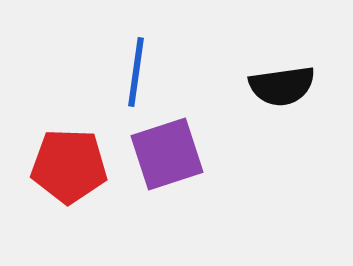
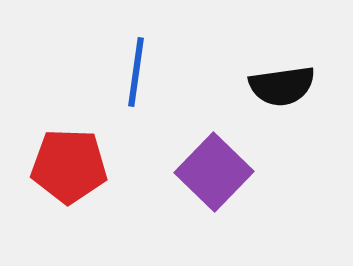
purple square: moved 47 px right, 18 px down; rotated 28 degrees counterclockwise
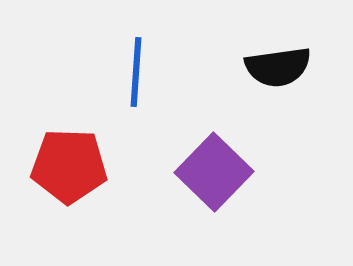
blue line: rotated 4 degrees counterclockwise
black semicircle: moved 4 px left, 19 px up
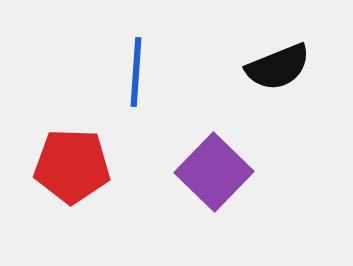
black semicircle: rotated 14 degrees counterclockwise
red pentagon: moved 3 px right
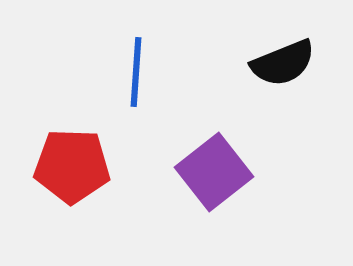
black semicircle: moved 5 px right, 4 px up
purple square: rotated 8 degrees clockwise
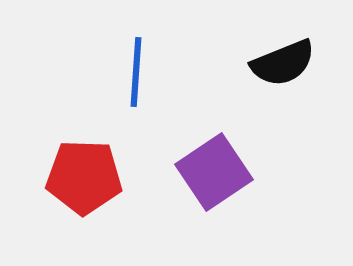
red pentagon: moved 12 px right, 11 px down
purple square: rotated 4 degrees clockwise
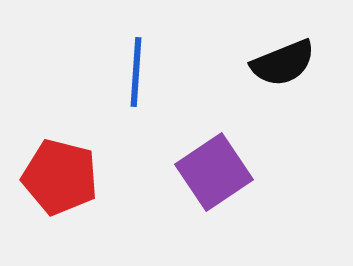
red pentagon: moved 24 px left; rotated 12 degrees clockwise
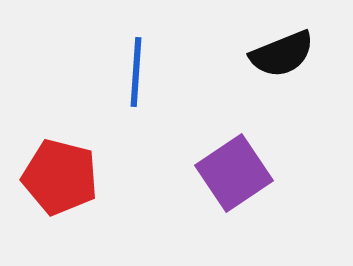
black semicircle: moved 1 px left, 9 px up
purple square: moved 20 px right, 1 px down
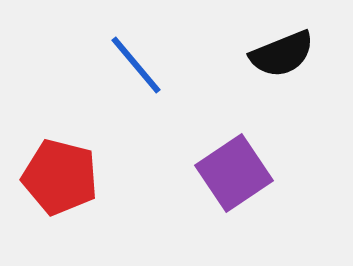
blue line: moved 7 px up; rotated 44 degrees counterclockwise
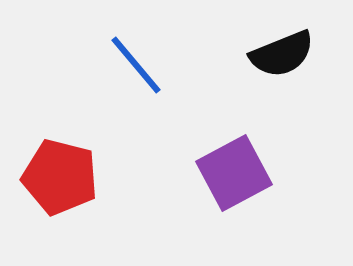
purple square: rotated 6 degrees clockwise
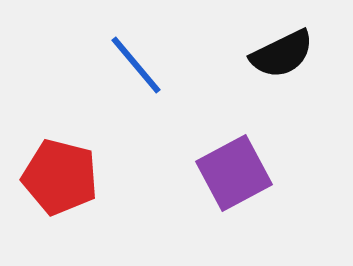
black semicircle: rotated 4 degrees counterclockwise
